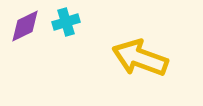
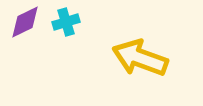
purple diamond: moved 4 px up
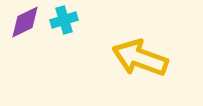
cyan cross: moved 2 px left, 2 px up
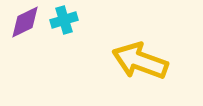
yellow arrow: moved 3 px down
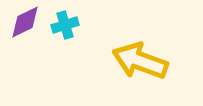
cyan cross: moved 1 px right, 5 px down
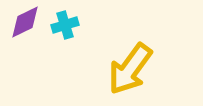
yellow arrow: moved 10 px left, 8 px down; rotated 74 degrees counterclockwise
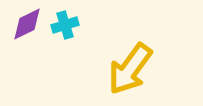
purple diamond: moved 2 px right, 2 px down
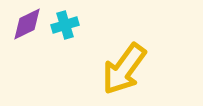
yellow arrow: moved 6 px left
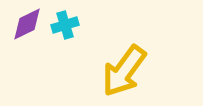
yellow arrow: moved 2 px down
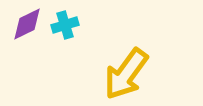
yellow arrow: moved 2 px right, 3 px down
